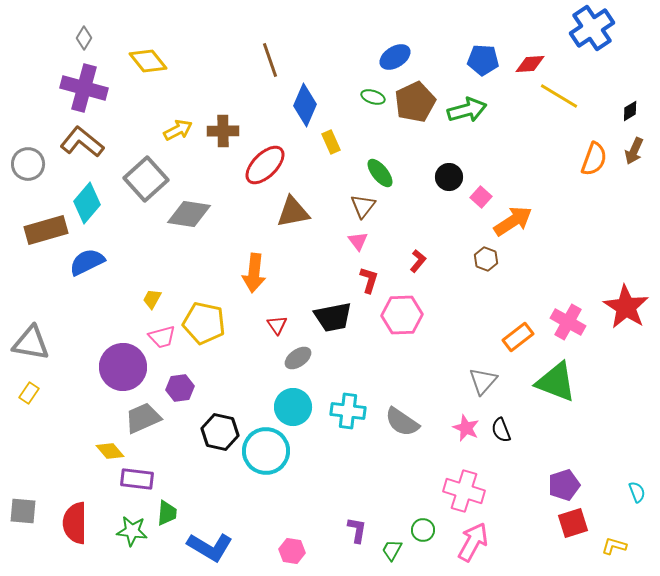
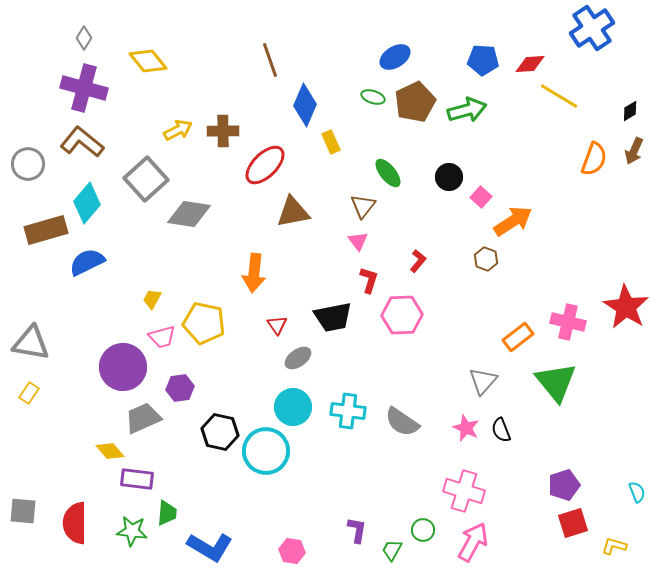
green ellipse at (380, 173): moved 8 px right
pink cross at (568, 322): rotated 16 degrees counterclockwise
green triangle at (556, 382): rotated 30 degrees clockwise
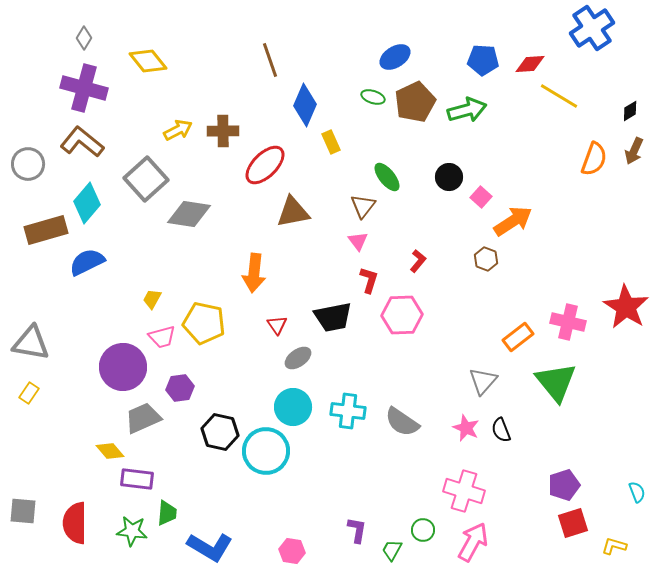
green ellipse at (388, 173): moved 1 px left, 4 px down
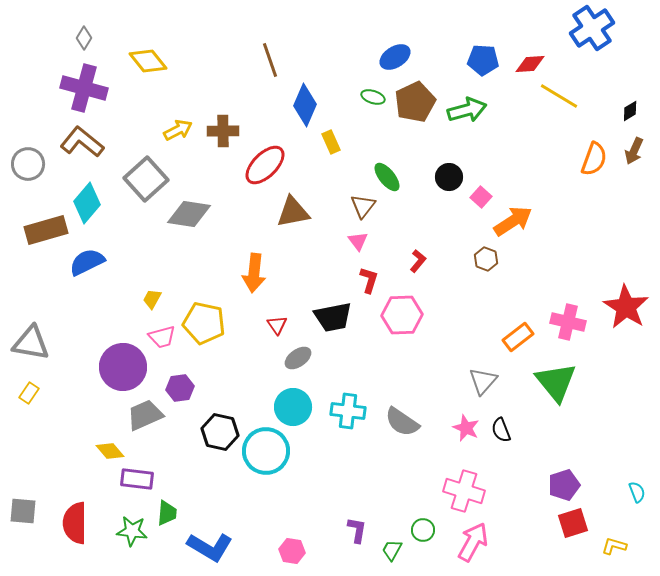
gray trapezoid at (143, 418): moved 2 px right, 3 px up
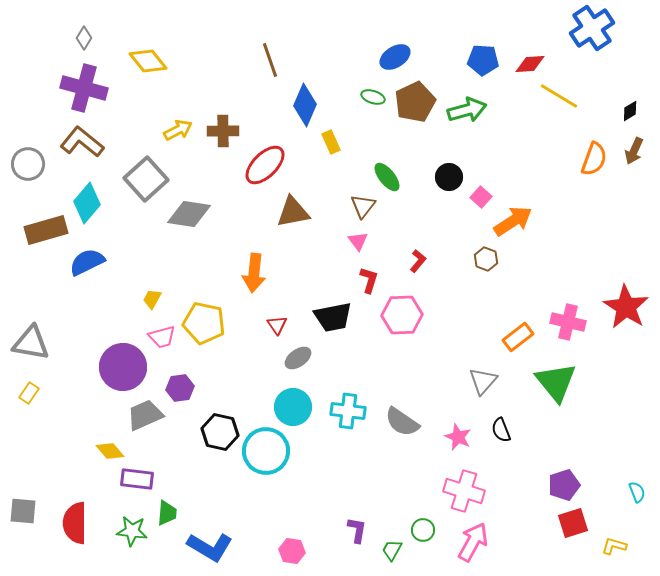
pink star at (466, 428): moved 8 px left, 9 px down
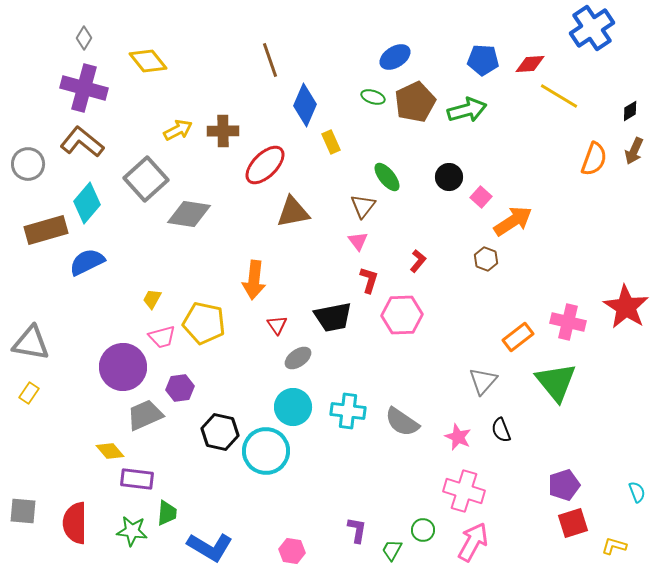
orange arrow at (254, 273): moved 7 px down
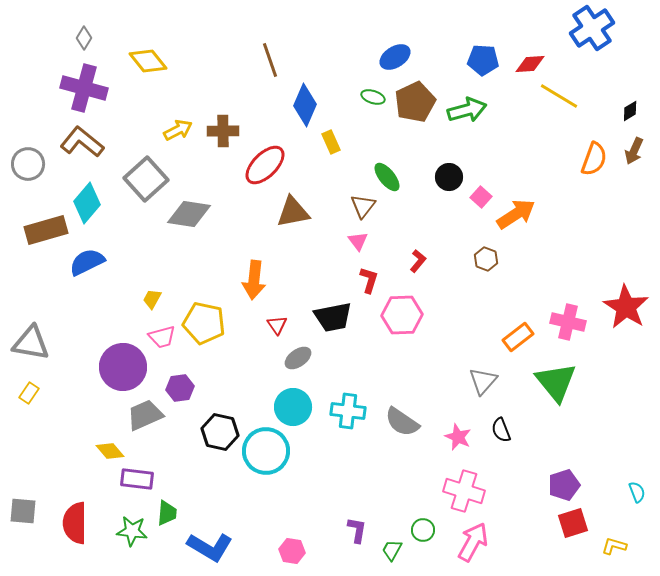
orange arrow at (513, 221): moved 3 px right, 7 px up
